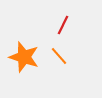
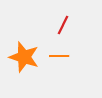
orange line: rotated 48 degrees counterclockwise
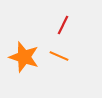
orange line: rotated 24 degrees clockwise
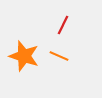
orange star: moved 1 px up
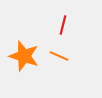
red line: rotated 12 degrees counterclockwise
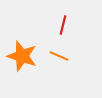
orange star: moved 2 px left
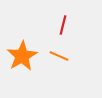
orange star: rotated 24 degrees clockwise
